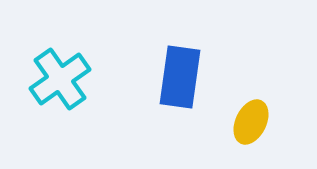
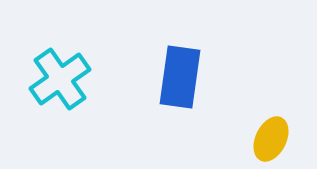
yellow ellipse: moved 20 px right, 17 px down
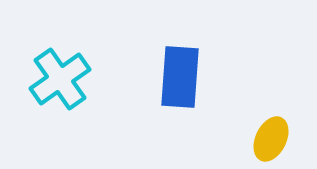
blue rectangle: rotated 4 degrees counterclockwise
